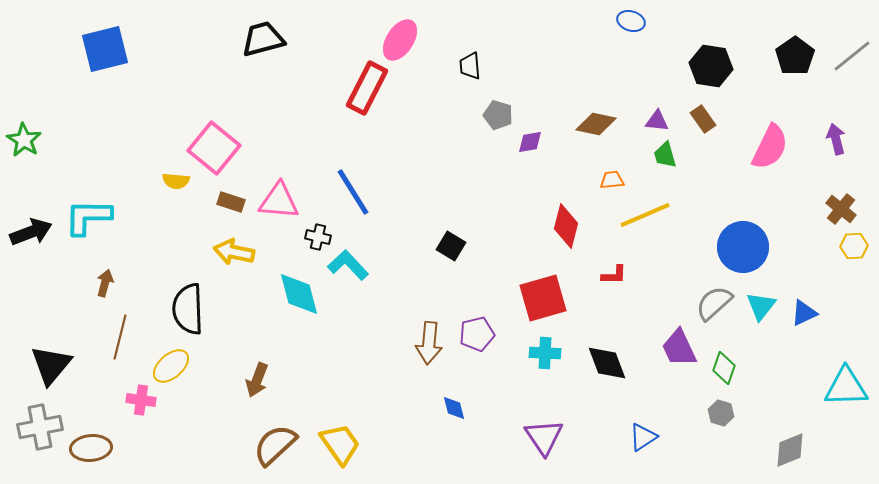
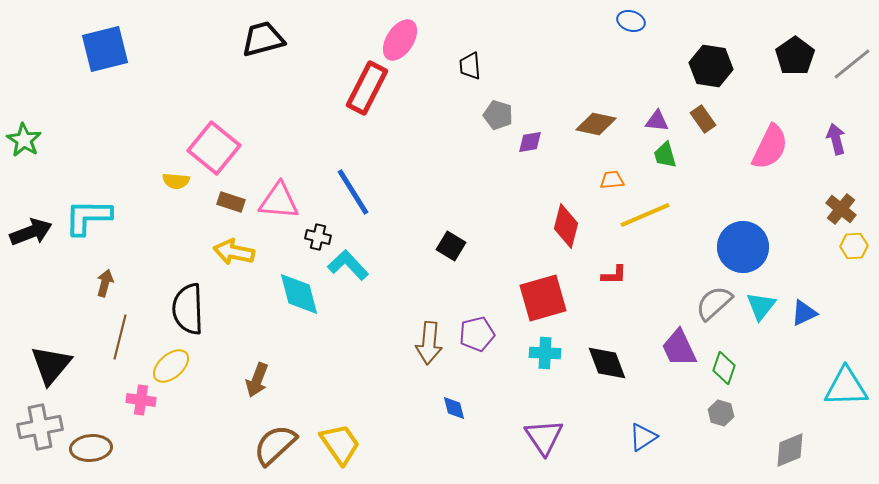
gray line at (852, 56): moved 8 px down
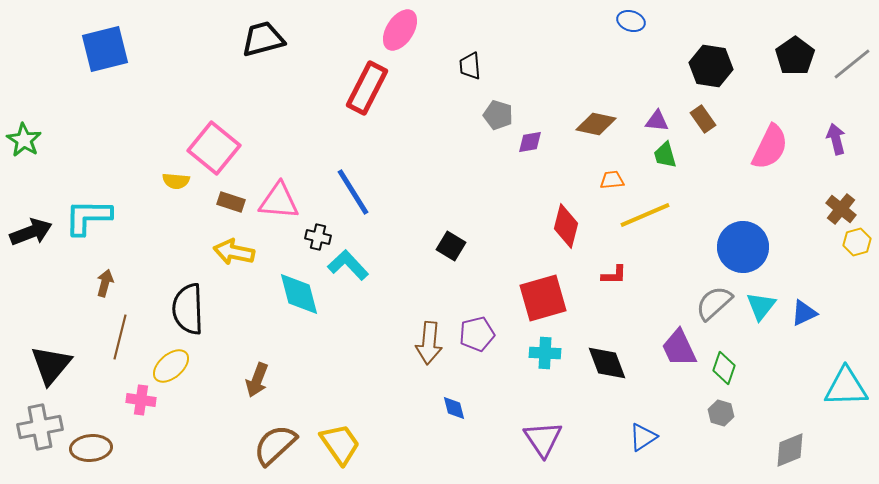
pink ellipse at (400, 40): moved 10 px up
yellow hexagon at (854, 246): moved 3 px right, 4 px up; rotated 12 degrees counterclockwise
purple triangle at (544, 437): moved 1 px left, 2 px down
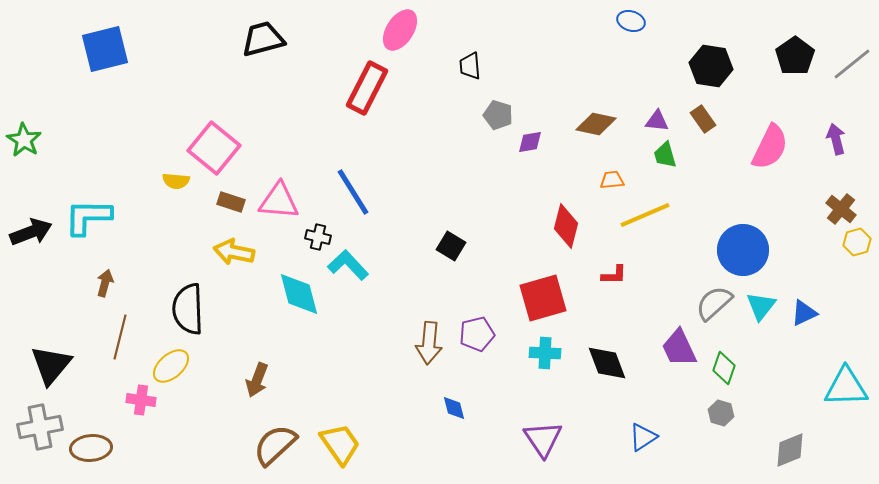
blue circle at (743, 247): moved 3 px down
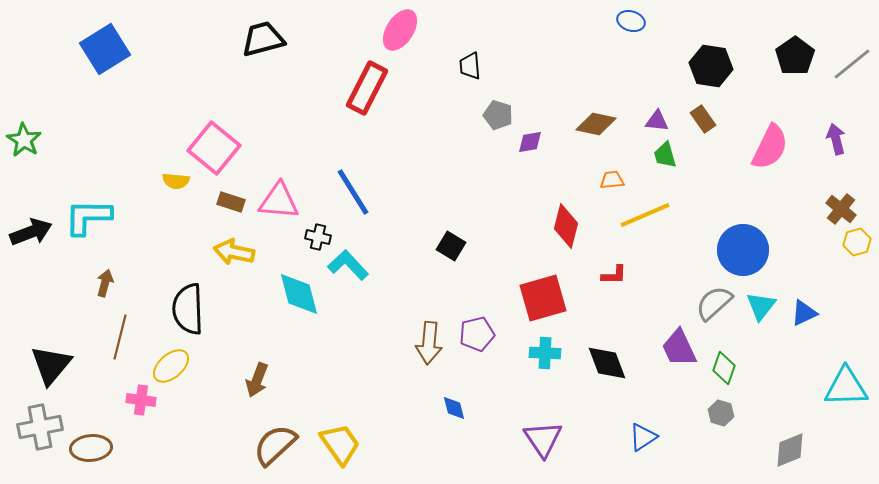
blue square at (105, 49): rotated 18 degrees counterclockwise
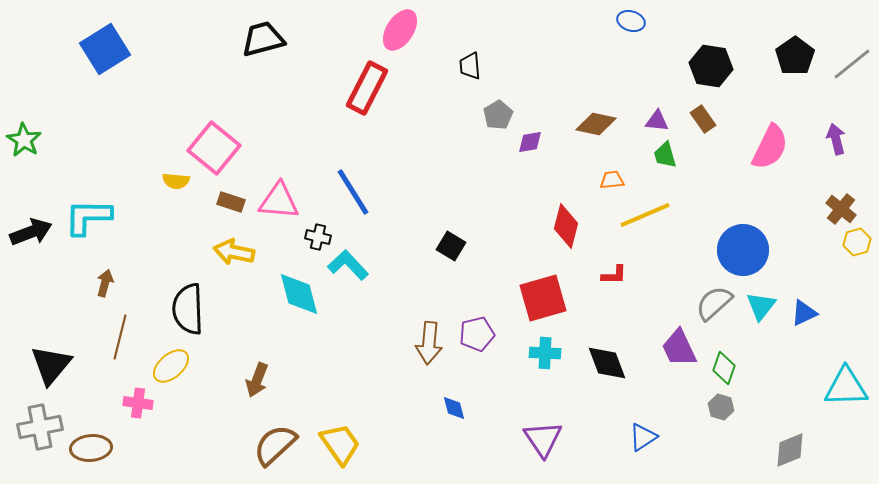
gray pentagon at (498, 115): rotated 24 degrees clockwise
pink cross at (141, 400): moved 3 px left, 3 px down
gray hexagon at (721, 413): moved 6 px up
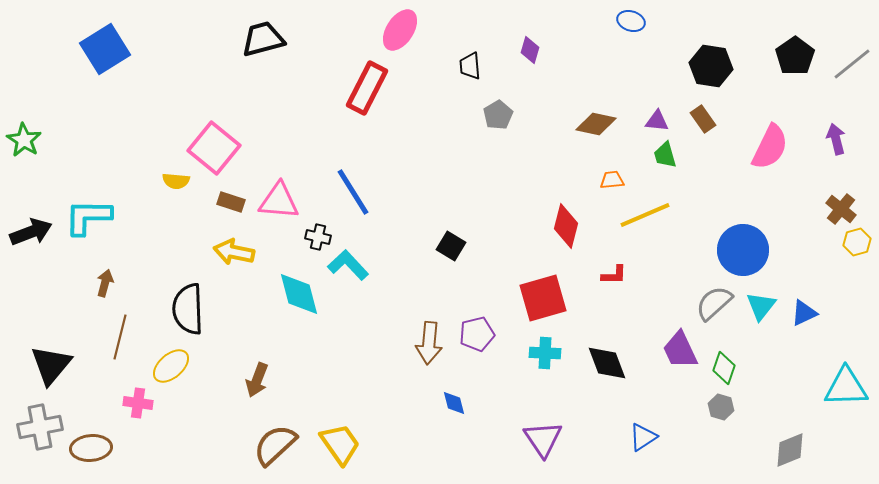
purple diamond at (530, 142): moved 92 px up; rotated 64 degrees counterclockwise
purple trapezoid at (679, 348): moved 1 px right, 2 px down
blue diamond at (454, 408): moved 5 px up
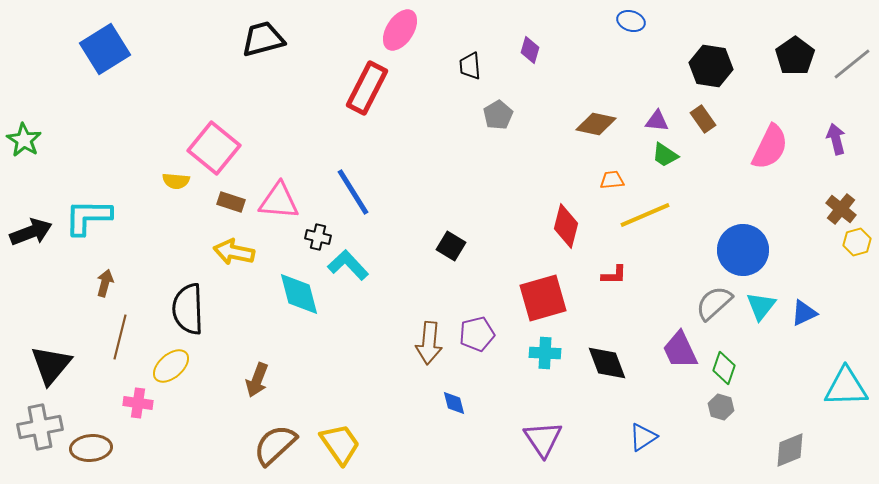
green trapezoid at (665, 155): rotated 40 degrees counterclockwise
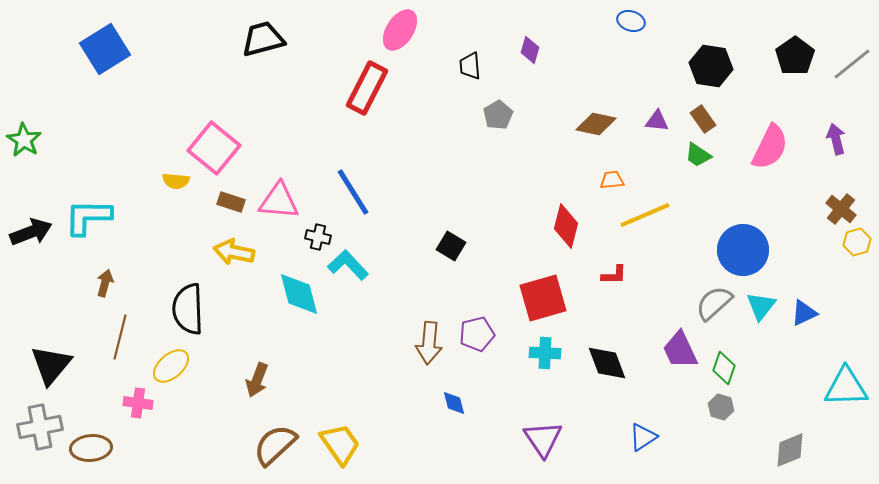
green trapezoid at (665, 155): moved 33 px right
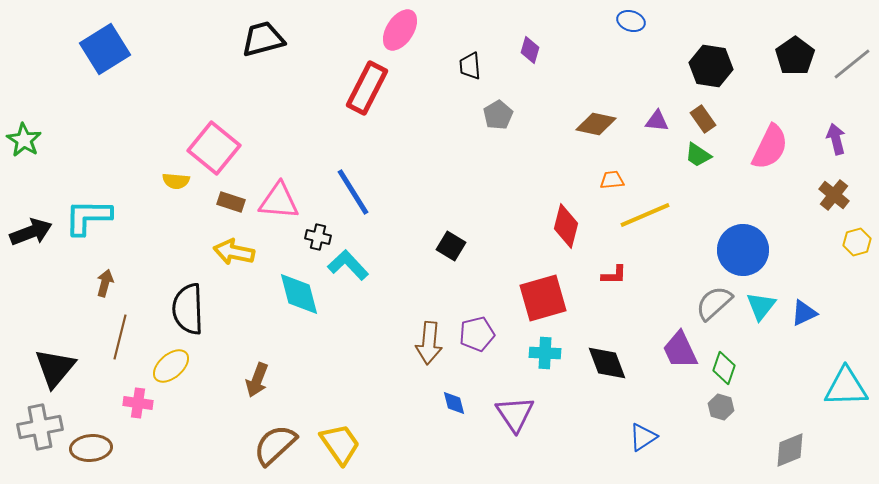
brown cross at (841, 209): moved 7 px left, 14 px up
black triangle at (51, 365): moved 4 px right, 3 px down
purple triangle at (543, 439): moved 28 px left, 25 px up
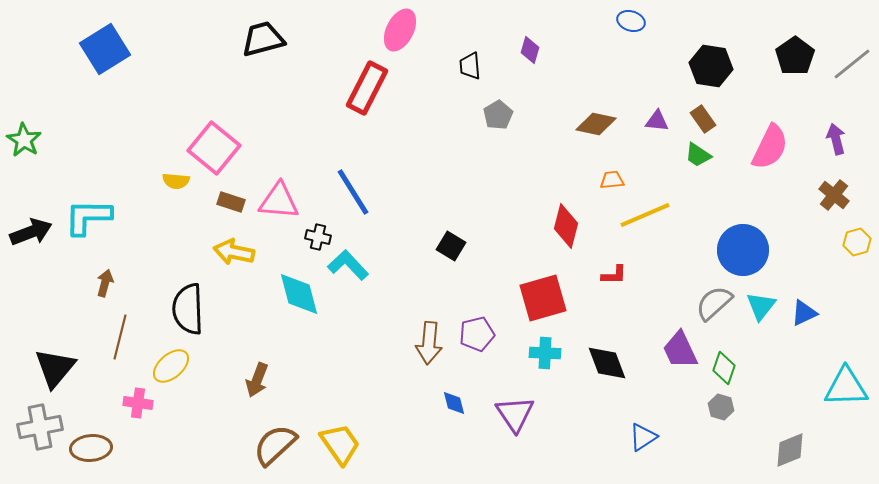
pink ellipse at (400, 30): rotated 6 degrees counterclockwise
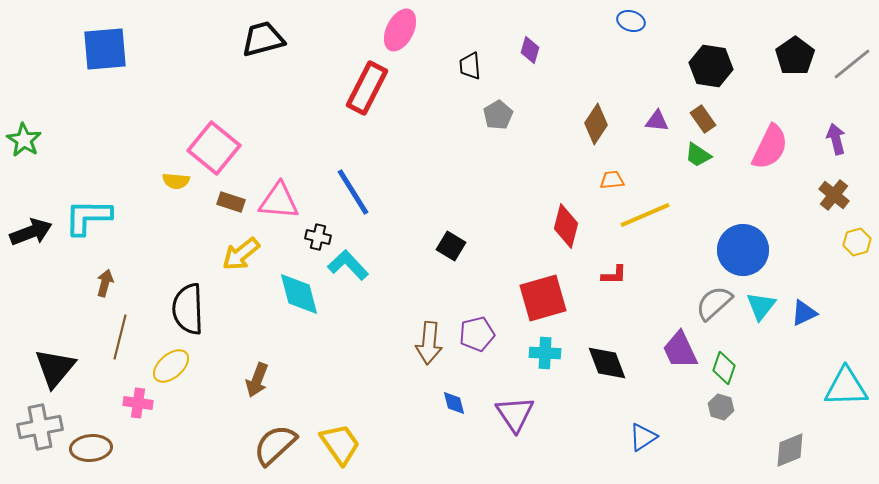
blue square at (105, 49): rotated 27 degrees clockwise
brown diamond at (596, 124): rotated 69 degrees counterclockwise
yellow arrow at (234, 252): moved 7 px right, 2 px down; rotated 51 degrees counterclockwise
